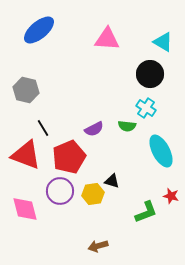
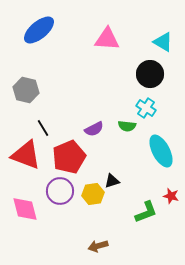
black triangle: rotated 35 degrees counterclockwise
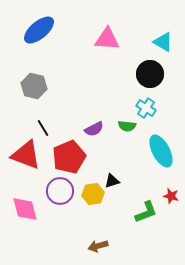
gray hexagon: moved 8 px right, 4 px up
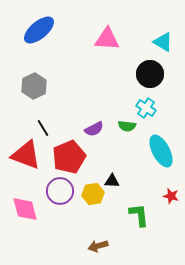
gray hexagon: rotated 20 degrees clockwise
black triangle: rotated 21 degrees clockwise
green L-shape: moved 7 px left, 3 px down; rotated 75 degrees counterclockwise
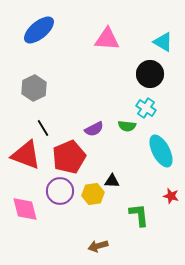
gray hexagon: moved 2 px down
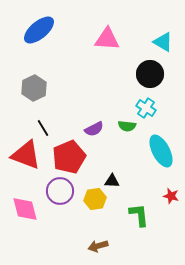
yellow hexagon: moved 2 px right, 5 px down
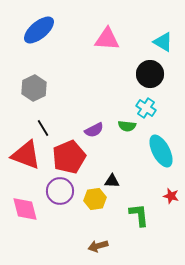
purple semicircle: moved 1 px down
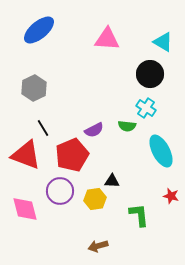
red pentagon: moved 3 px right, 2 px up
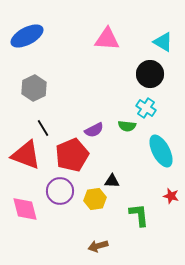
blue ellipse: moved 12 px left, 6 px down; rotated 12 degrees clockwise
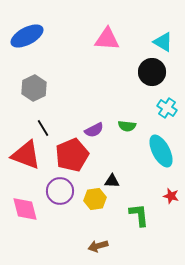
black circle: moved 2 px right, 2 px up
cyan cross: moved 21 px right
